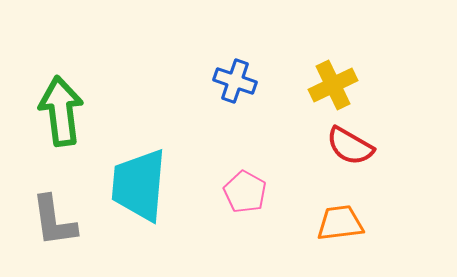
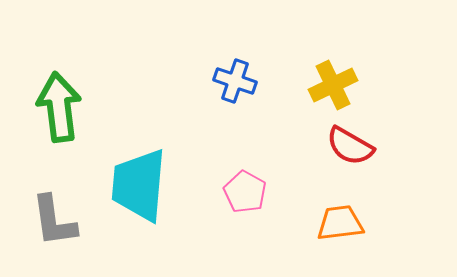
green arrow: moved 2 px left, 4 px up
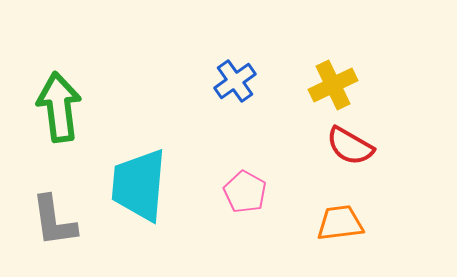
blue cross: rotated 36 degrees clockwise
